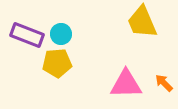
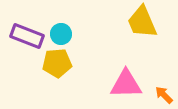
purple rectangle: moved 1 px down
orange arrow: moved 12 px down
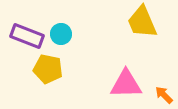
yellow pentagon: moved 9 px left, 6 px down; rotated 16 degrees clockwise
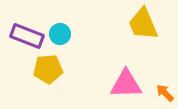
yellow trapezoid: moved 1 px right, 2 px down
cyan circle: moved 1 px left
yellow pentagon: rotated 16 degrees counterclockwise
orange arrow: moved 1 px right, 2 px up
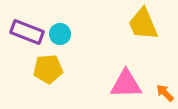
purple rectangle: moved 4 px up
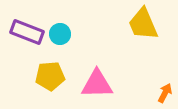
yellow pentagon: moved 2 px right, 7 px down
pink triangle: moved 29 px left
orange arrow: rotated 72 degrees clockwise
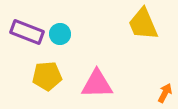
yellow pentagon: moved 3 px left
